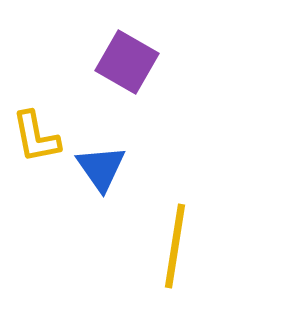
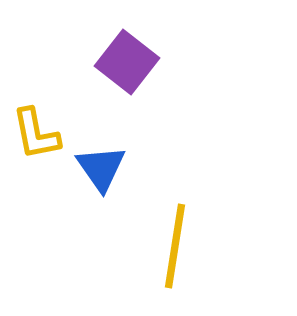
purple square: rotated 8 degrees clockwise
yellow L-shape: moved 3 px up
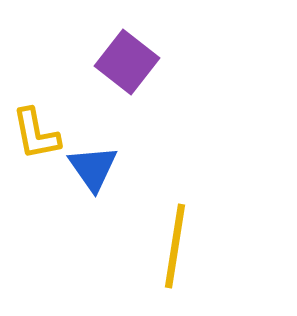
blue triangle: moved 8 px left
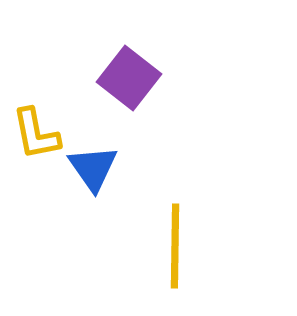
purple square: moved 2 px right, 16 px down
yellow line: rotated 8 degrees counterclockwise
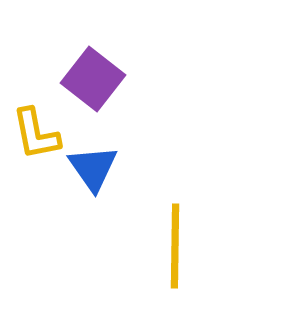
purple square: moved 36 px left, 1 px down
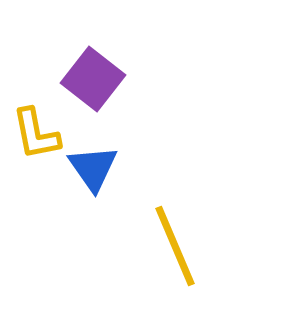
yellow line: rotated 24 degrees counterclockwise
